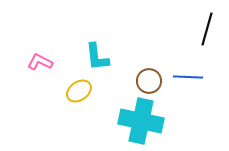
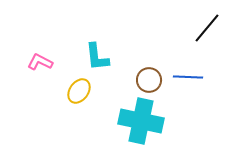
black line: moved 1 px up; rotated 24 degrees clockwise
brown circle: moved 1 px up
yellow ellipse: rotated 20 degrees counterclockwise
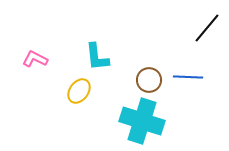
pink L-shape: moved 5 px left, 3 px up
cyan cross: moved 1 px right; rotated 6 degrees clockwise
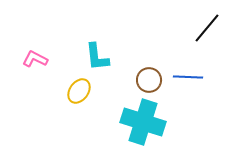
cyan cross: moved 1 px right, 1 px down
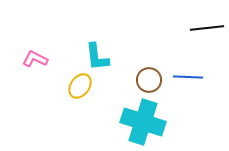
black line: rotated 44 degrees clockwise
yellow ellipse: moved 1 px right, 5 px up
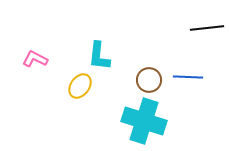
cyan L-shape: moved 2 px right, 1 px up; rotated 12 degrees clockwise
cyan cross: moved 1 px right, 1 px up
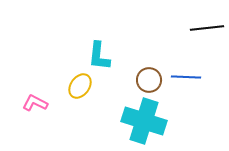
pink L-shape: moved 44 px down
blue line: moved 2 px left
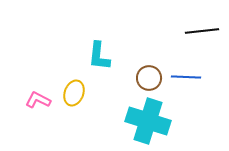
black line: moved 5 px left, 3 px down
brown circle: moved 2 px up
yellow ellipse: moved 6 px left, 7 px down; rotated 15 degrees counterclockwise
pink L-shape: moved 3 px right, 3 px up
cyan cross: moved 4 px right
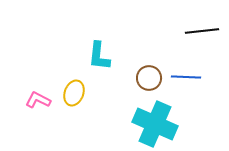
cyan cross: moved 7 px right, 3 px down; rotated 6 degrees clockwise
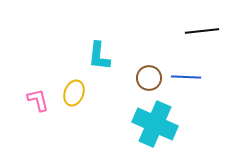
pink L-shape: rotated 50 degrees clockwise
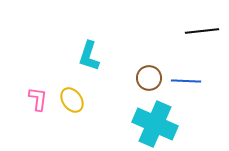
cyan L-shape: moved 10 px left; rotated 12 degrees clockwise
blue line: moved 4 px down
yellow ellipse: moved 2 px left, 7 px down; rotated 55 degrees counterclockwise
pink L-shape: moved 1 px up; rotated 20 degrees clockwise
